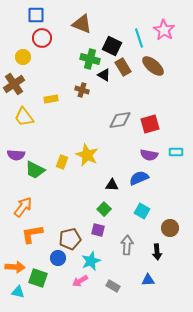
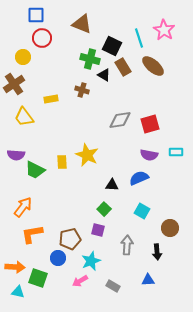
yellow rectangle at (62, 162): rotated 24 degrees counterclockwise
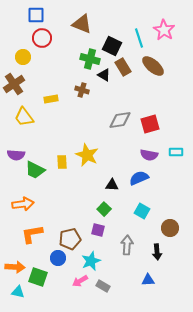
orange arrow at (23, 207): moved 3 px up; rotated 45 degrees clockwise
green square at (38, 278): moved 1 px up
gray rectangle at (113, 286): moved 10 px left
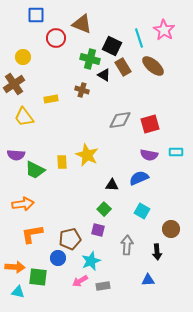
red circle at (42, 38): moved 14 px right
brown circle at (170, 228): moved 1 px right, 1 px down
green square at (38, 277): rotated 12 degrees counterclockwise
gray rectangle at (103, 286): rotated 40 degrees counterclockwise
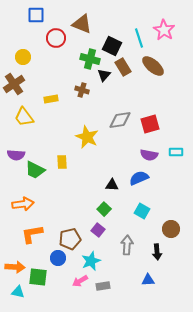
black triangle at (104, 75): rotated 40 degrees clockwise
yellow star at (87, 155): moved 18 px up
purple square at (98, 230): rotated 24 degrees clockwise
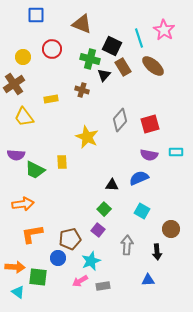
red circle at (56, 38): moved 4 px left, 11 px down
gray diamond at (120, 120): rotated 40 degrees counterclockwise
cyan triangle at (18, 292): rotated 24 degrees clockwise
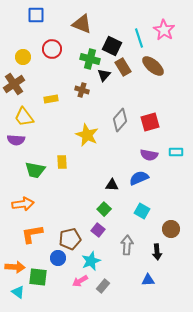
red square at (150, 124): moved 2 px up
yellow star at (87, 137): moved 2 px up
purple semicircle at (16, 155): moved 15 px up
green trapezoid at (35, 170): rotated 15 degrees counterclockwise
gray rectangle at (103, 286): rotated 40 degrees counterclockwise
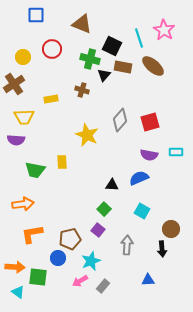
brown rectangle at (123, 67): rotated 48 degrees counterclockwise
yellow trapezoid at (24, 117): rotated 55 degrees counterclockwise
black arrow at (157, 252): moved 5 px right, 3 px up
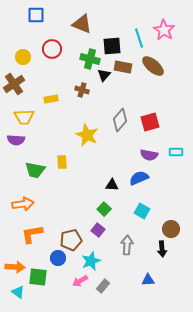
black square at (112, 46): rotated 30 degrees counterclockwise
brown pentagon at (70, 239): moved 1 px right, 1 px down
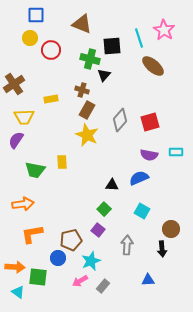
red circle at (52, 49): moved 1 px left, 1 px down
yellow circle at (23, 57): moved 7 px right, 19 px up
brown rectangle at (123, 67): moved 36 px left, 43 px down; rotated 72 degrees counterclockwise
purple semicircle at (16, 140): rotated 120 degrees clockwise
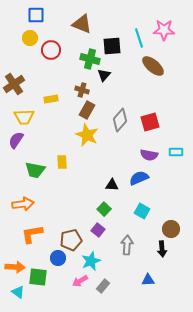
pink star at (164, 30): rotated 30 degrees counterclockwise
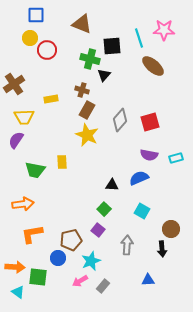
red circle at (51, 50): moved 4 px left
cyan rectangle at (176, 152): moved 6 px down; rotated 16 degrees counterclockwise
